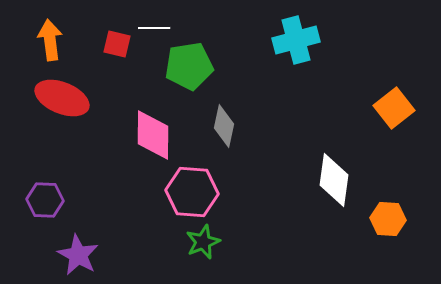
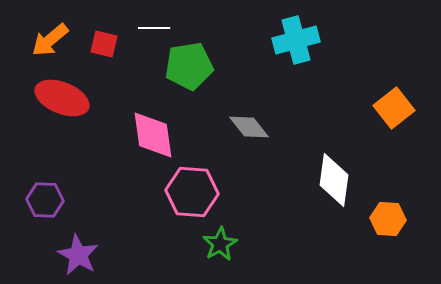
orange arrow: rotated 123 degrees counterclockwise
red square: moved 13 px left
gray diamond: moved 25 px right, 1 px down; rotated 51 degrees counterclockwise
pink diamond: rotated 8 degrees counterclockwise
green star: moved 17 px right, 2 px down; rotated 8 degrees counterclockwise
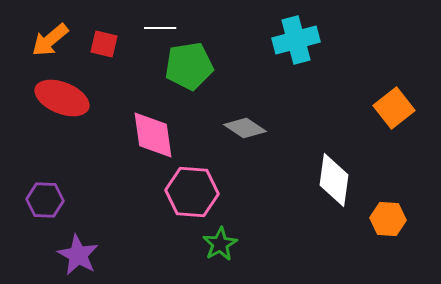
white line: moved 6 px right
gray diamond: moved 4 px left, 1 px down; rotated 18 degrees counterclockwise
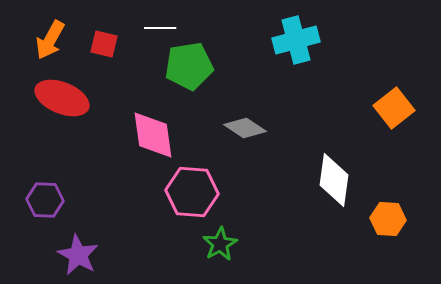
orange arrow: rotated 21 degrees counterclockwise
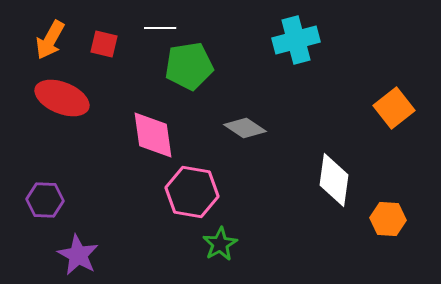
pink hexagon: rotated 6 degrees clockwise
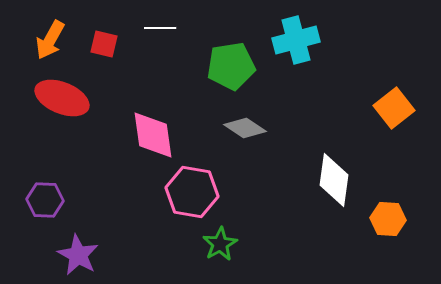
green pentagon: moved 42 px right
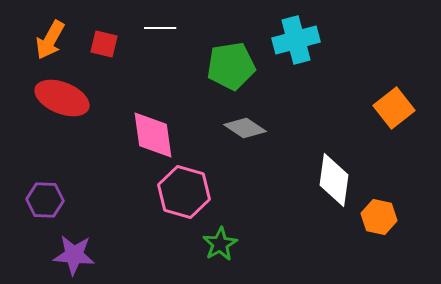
pink hexagon: moved 8 px left; rotated 6 degrees clockwise
orange hexagon: moved 9 px left, 2 px up; rotated 8 degrees clockwise
purple star: moved 4 px left; rotated 24 degrees counterclockwise
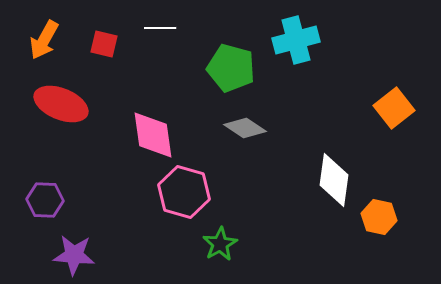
orange arrow: moved 6 px left
green pentagon: moved 2 px down; rotated 24 degrees clockwise
red ellipse: moved 1 px left, 6 px down
